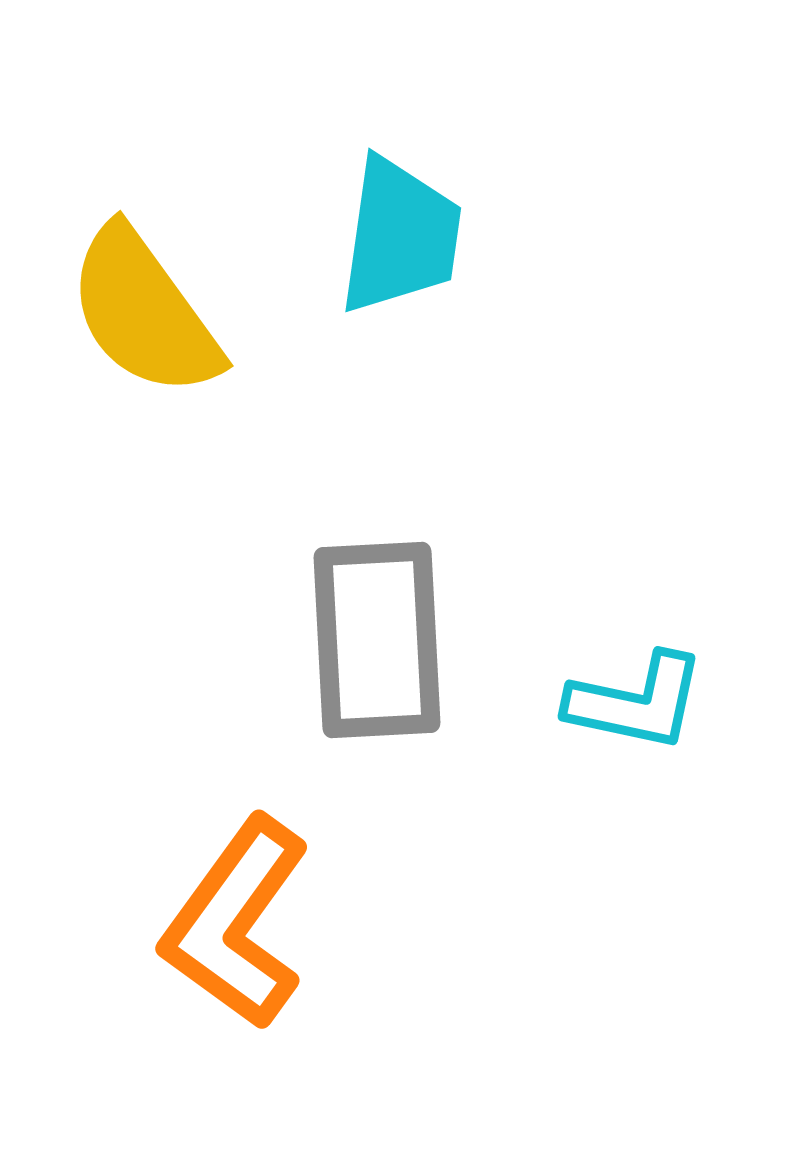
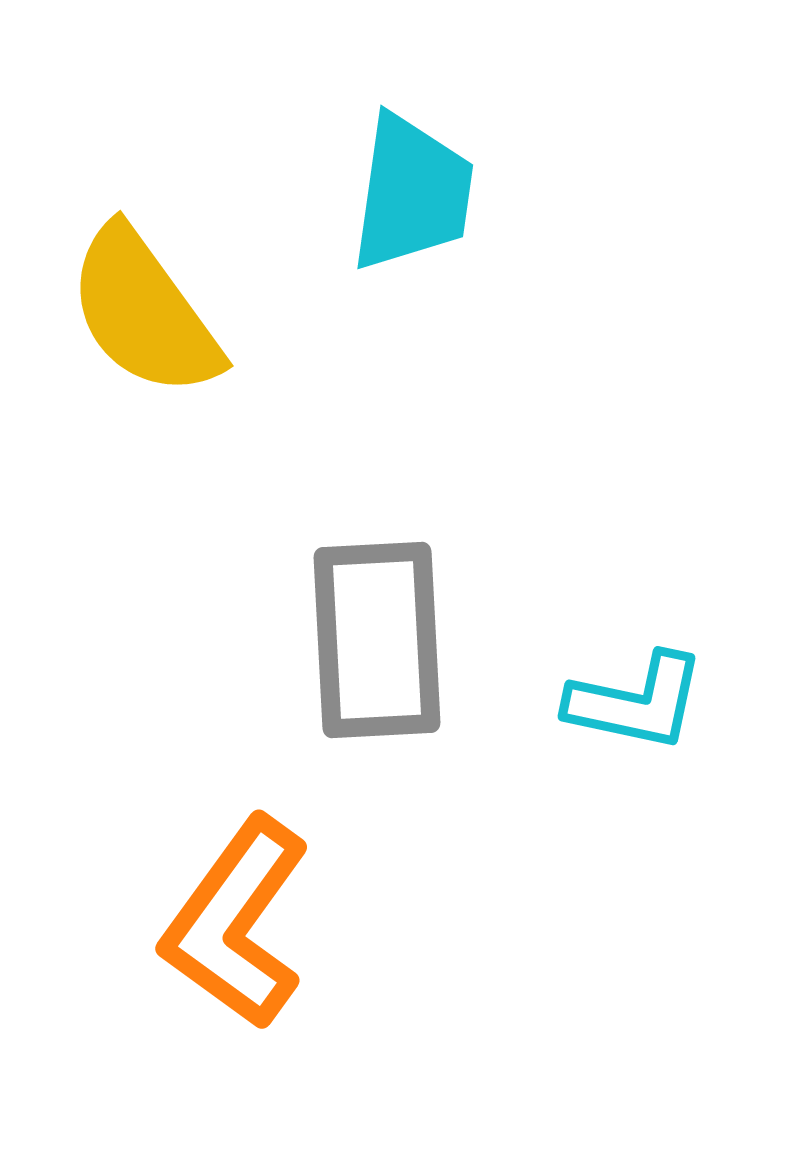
cyan trapezoid: moved 12 px right, 43 px up
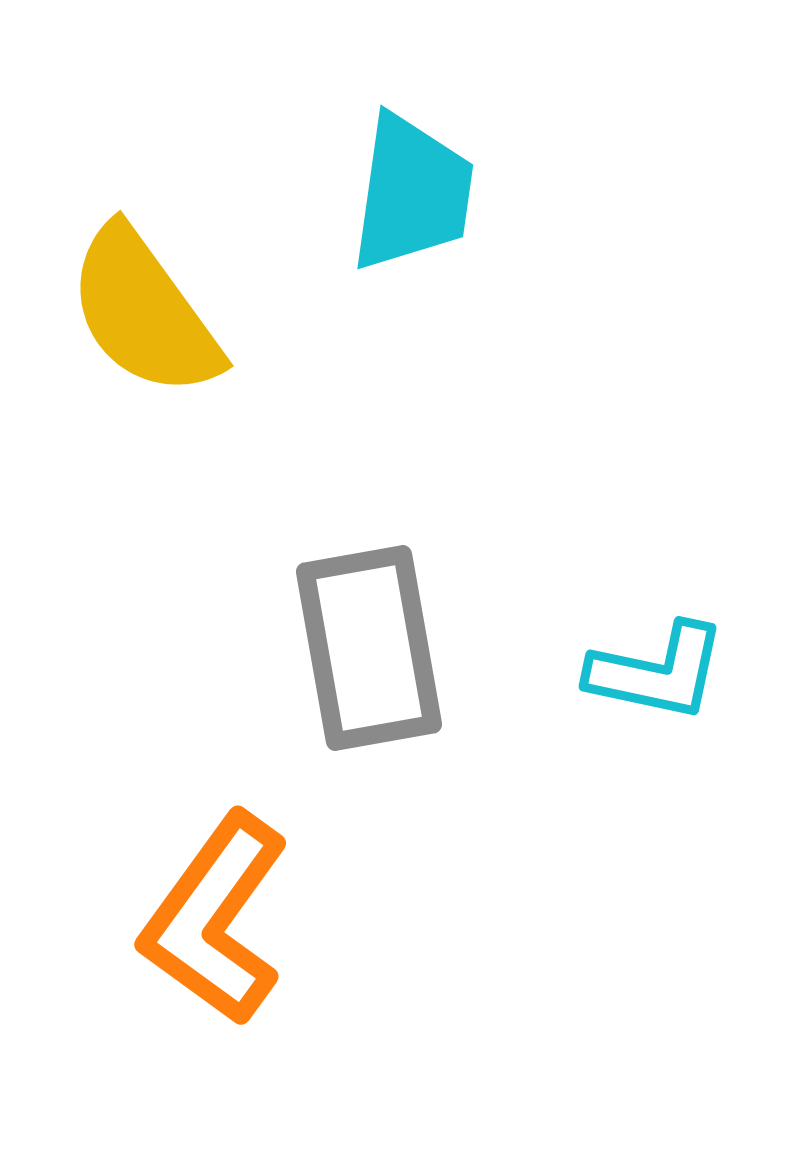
gray rectangle: moved 8 px left, 8 px down; rotated 7 degrees counterclockwise
cyan L-shape: moved 21 px right, 30 px up
orange L-shape: moved 21 px left, 4 px up
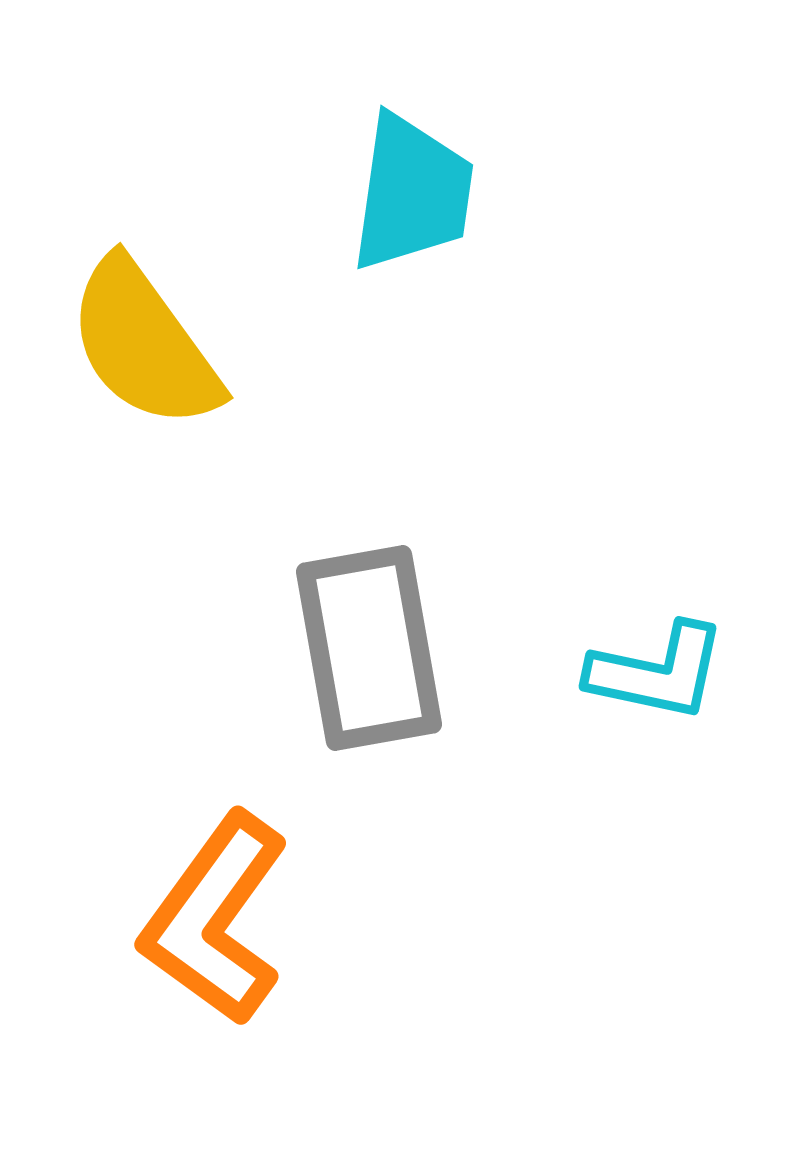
yellow semicircle: moved 32 px down
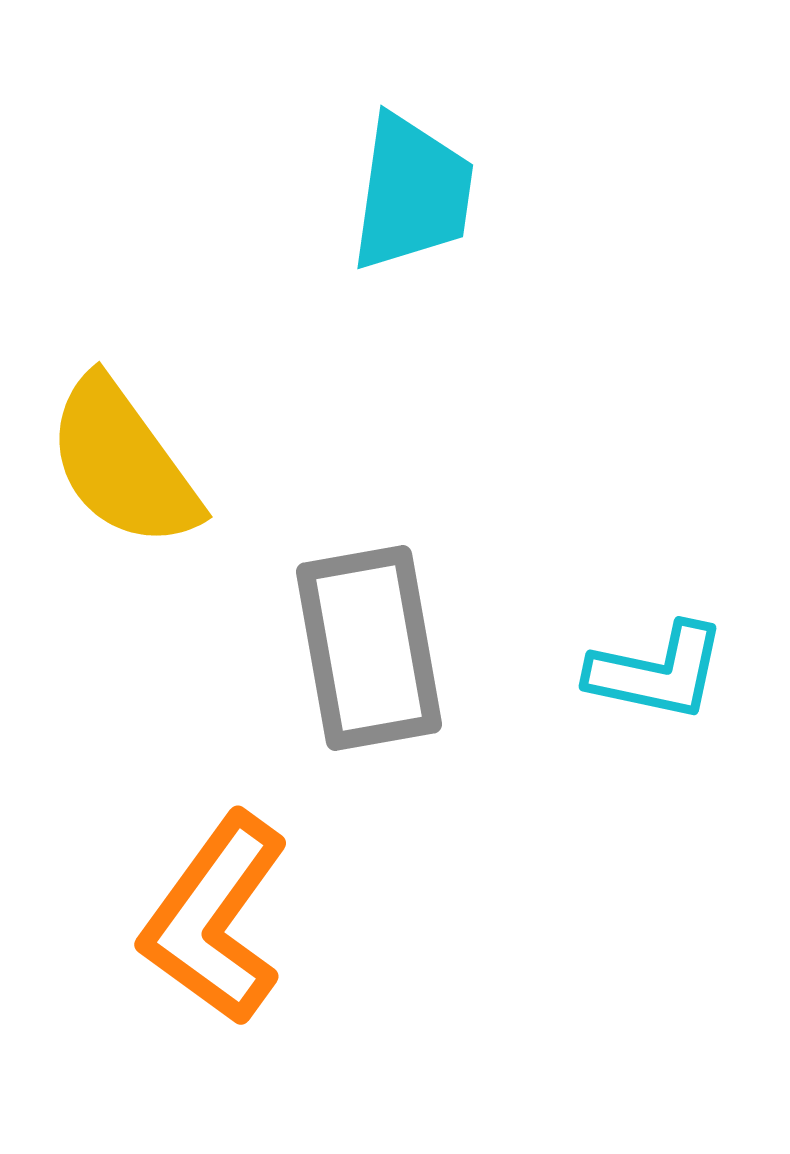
yellow semicircle: moved 21 px left, 119 px down
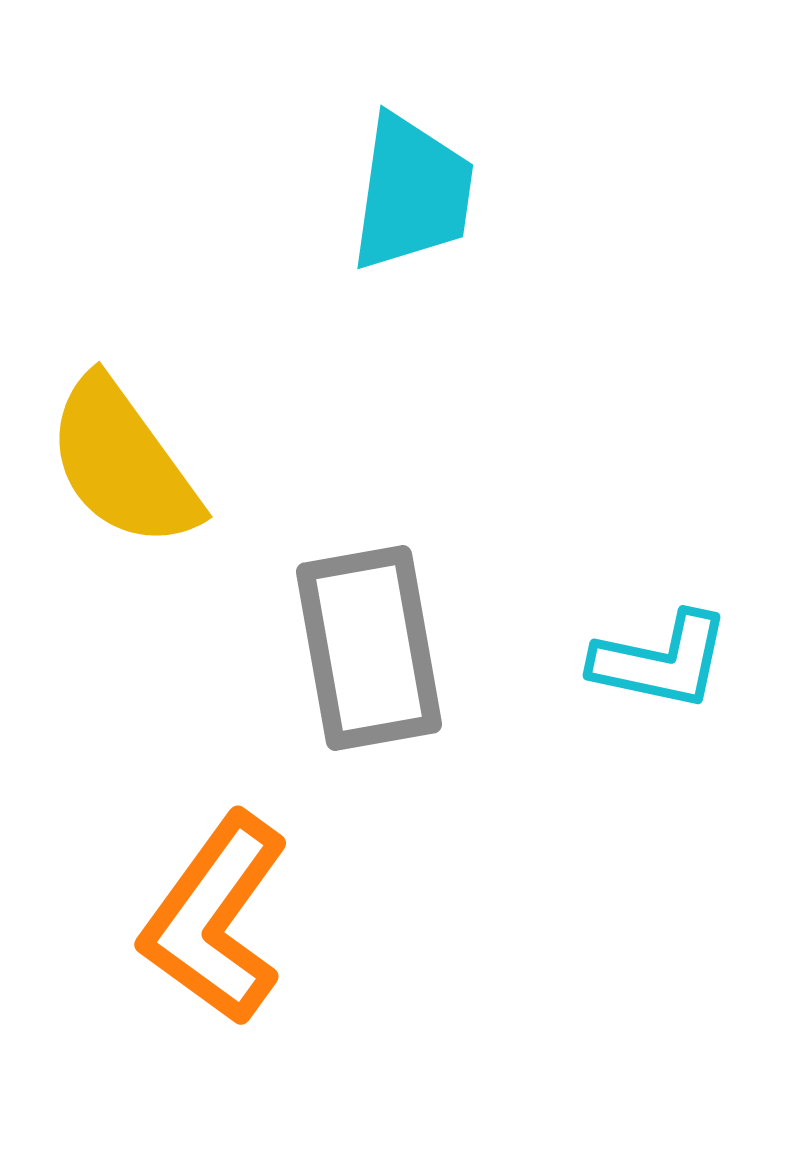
cyan L-shape: moved 4 px right, 11 px up
